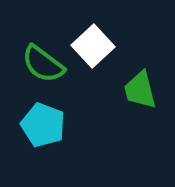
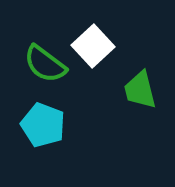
green semicircle: moved 2 px right
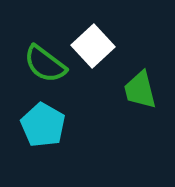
cyan pentagon: rotated 9 degrees clockwise
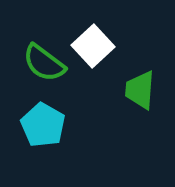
green semicircle: moved 1 px left, 1 px up
green trapezoid: rotated 18 degrees clockwise
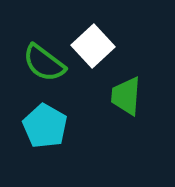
green trapezoid: moved 14 px left, 6 px down
cyan pentagon: moved 2 px right, 1 px down
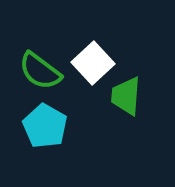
white square: moved 17 px down
green semicircle: moved 4 px left, 8 px down
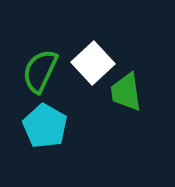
green semicircle: rotated 78 degrees clockwise
green trapezoid: moved 4 px up; rotated 12 degrees counterclockwise
